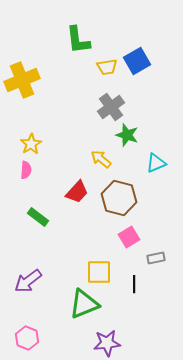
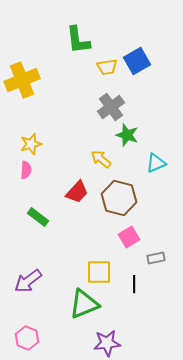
yellow star: rotated 15 degrees clockwise
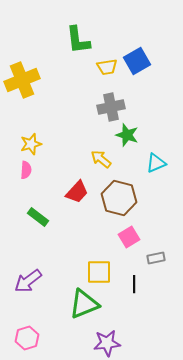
gray cross: rotated 24 degrees clockwise
pink hexagon: rotated 20 degrees clockwise
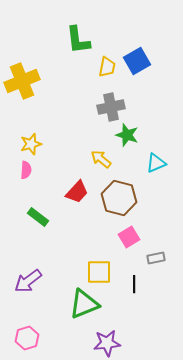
yellow trapezoid: rotated 70 degrees counterclockwise
yellow cross: moved 1 px down
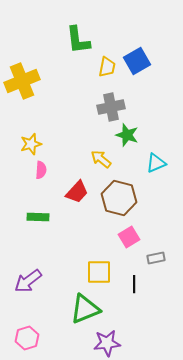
pink semicircle: moved 15 px right
green rectangle: rotated 35 degrees counterclockwise
green triangle: moved 1 px right, 5 px down
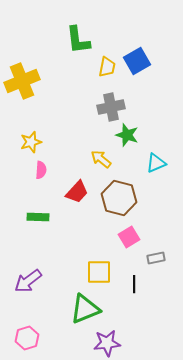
yellow star: moved 2 px up
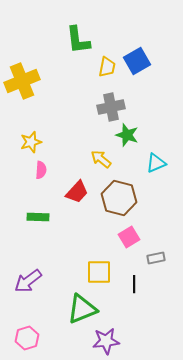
green triangle: moved 3 px left
purple star: moved 1 px left, 2 px up
